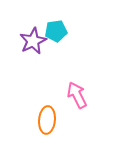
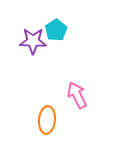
cyan pentagon: moved 1 px up; rotated 25 degrees counterclockwise
purple star: rotated 28 degrees clockwise
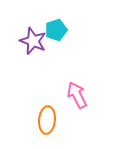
cyan pentagon: rotated 15 degrees clockwise
purple star: rotated 20 degrees clockwise
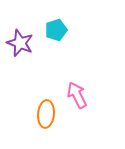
purple star: moved 13 px left, 2 px down
orange ellipse: moved 1 px left, 6 px up
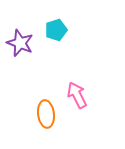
orange ellipse: rotated 12 degrees counterclockwise
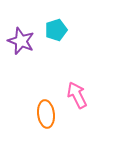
purple star: moved 1 px right, 2 px up
